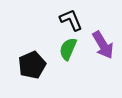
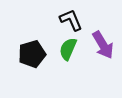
black pentagon: moved 11 px up; rotated 8 degrees clockwise
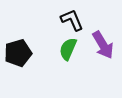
black L-shape: moved 1 px right
black pentagon: moved 14 px left, 1 px up
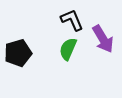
purple arrow: moved 6 px up
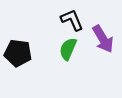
black pentagon: rotated 24 degrees clockwise
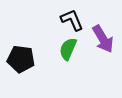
black pentagon: moved 3 px right, 6 px down
